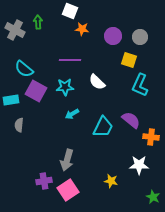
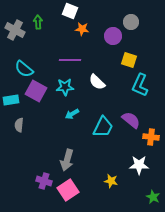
gray circle: moved 9 px left, 15 px up
purple cross: rotated 28 degrees clockwise
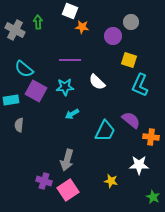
orange star: moved 2 px up
cyan trapezoid: moved 2 px right, 4 px down
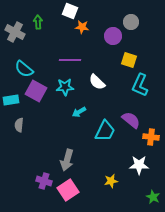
gray cross: moved 2 px down
cyan arrow: moved 7 px right, 2 px up
yellow star: rotated 24 degrees counterclockwise
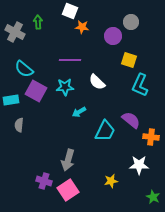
gray arrow: moved 1 px right
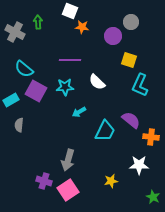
cyan rectangle: rotated 21 degrees counterclockwise
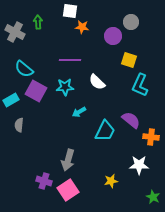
white square: rotated 14 degrees counterclockwise
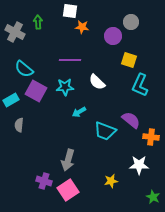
cyan trapezoid: rotated 85 degrees clockwise
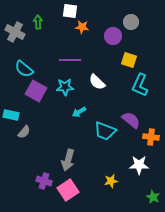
cyan rectangle: moved 15 px down; rotated 42 degrees clockwise
gray semicircle: moved 5 px right, 7 px down; rotated 144 degrees counterclockwise
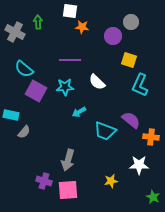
pink square: rotated 30 degrees clockwise
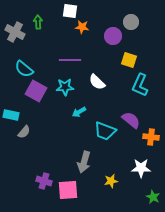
gray arrow: moved 16 px right, 2 px down
white star: moved 2 px right, 3 px down
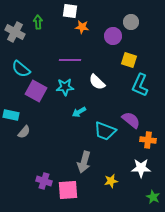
cyan semicircle: moved 3 px left
orange cross: moved 3 px left, 3 px down
